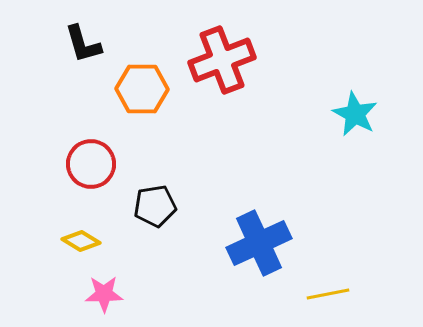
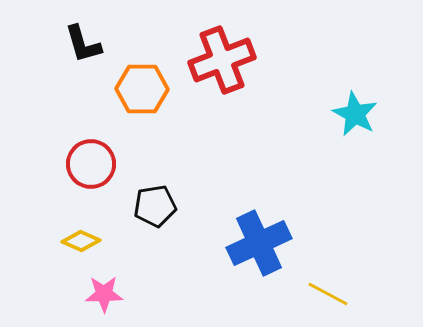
yellow diamond: rotated 9 degrees counterclockwise
yellow line: rotated 39 degrees clockwise
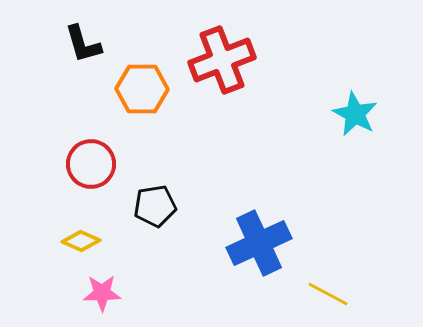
pink star: moved 2 px left, 1 px up
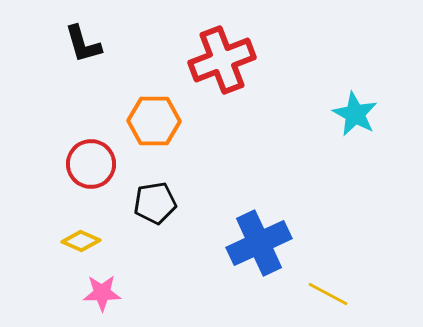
orange hexagon: moved 12 px right, 32 px down
black pentagon: moved 3 px up
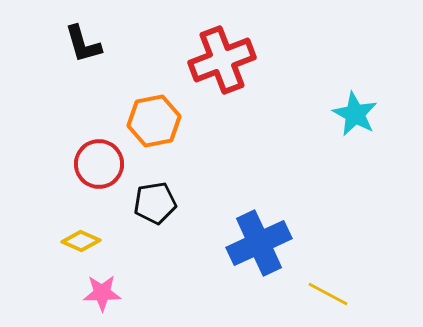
orange hexagon: rotated 12 degrees counterclockwise
red circle: moved 8 px right
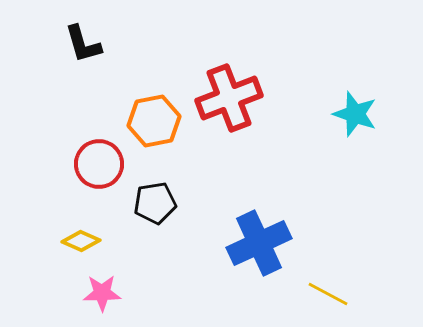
red cross: moved 7 px right, 38 px down
cyan star: rotated 9 degrees counterclockwise
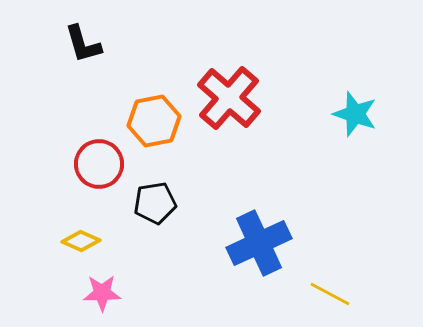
red cross: rotated 28 degrees counterclockwise
yellow line: moved 2 px right
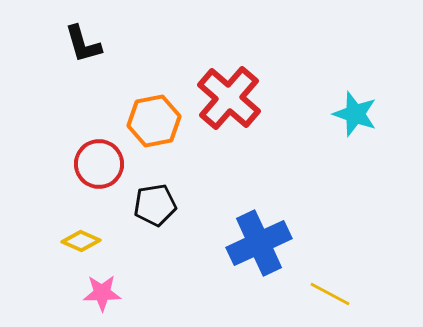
black pentagon: moved 2 px down
